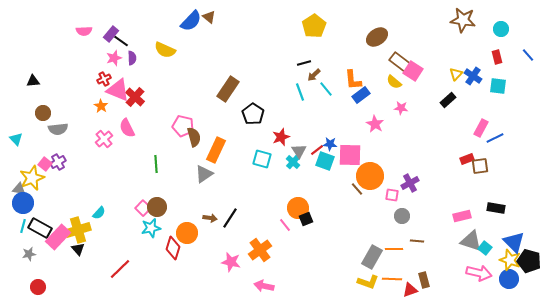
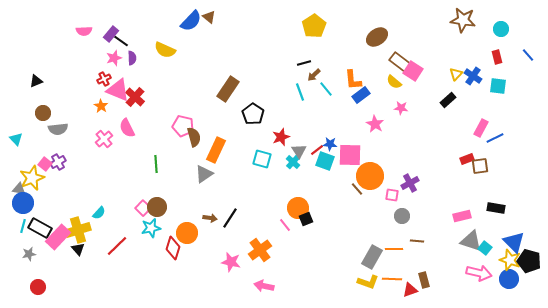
black triangle at (33, 81): moved 3 px right; rotated 16 degrees counterclockwise
red line at (120, 269): moved 3 px left, 23 px up
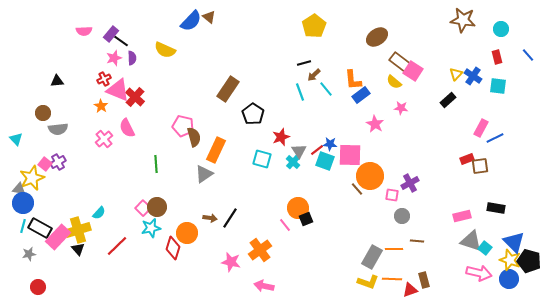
black triangle at (36, 81): moved 21 px right; rotated 16 degrees clockwise
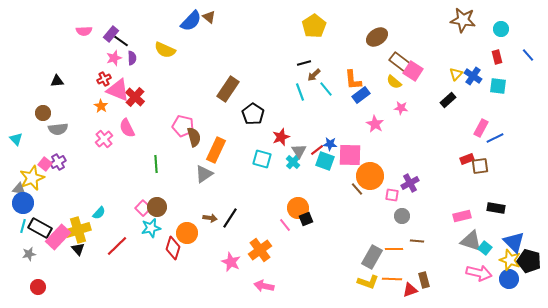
pink star at (231, 262): rotated 12 degrees clockwise
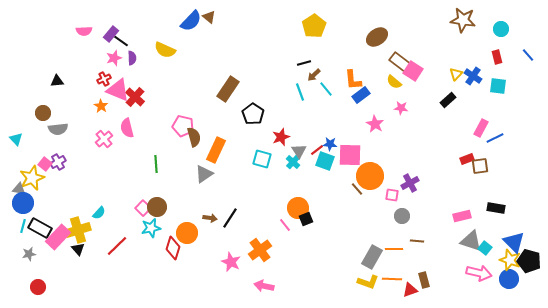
pink semicircle at (127, 128): rotated 12 degrees clockwise
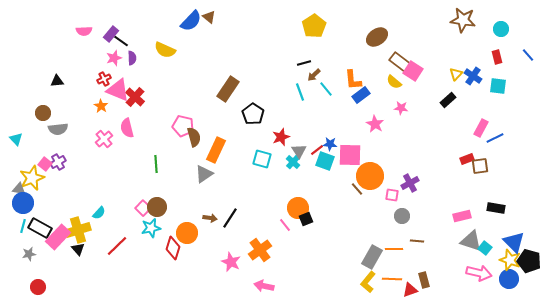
yellow L-shape at (368, 282): rotated 110 degrees clockwise
